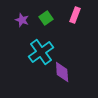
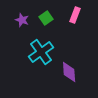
purple diamond: moved 7 px right
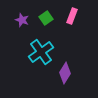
pink rectangle: moved 3 px left, 1 px down
purple diamond: moved 4 px left, 1 px down; rotated 35 degrees clockwise
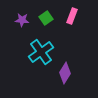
purple star: rotated 16 degrees counterclockwise
